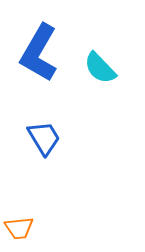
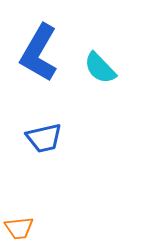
blue trapezoid: rotated 108 degrees clockwise
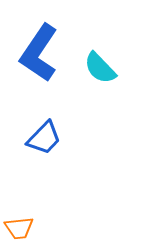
blue L-shape: rotated 4 degrees clockwise
blue trapezoid: rotated 33 degrees counterclockwise
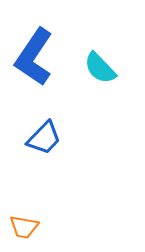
blue L-shape: moved 5 px left, 4 px down
orange trapezoid: moved 5 px right, 1 px up; rotated 16 degrees clockwise
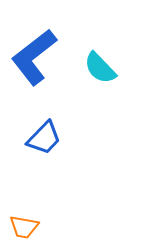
blue L-shape: rotated 18 degrees clockwise
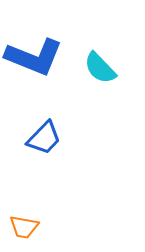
blue L-shape: rotated 120 degrees counterclockwise
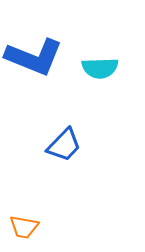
cyan semicircle: rotated 48 degrees counterclockwise
blue trapezoid: moved 20 px right, 7 px down
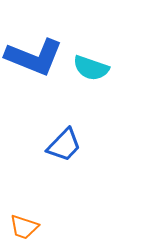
cyan semicircle: moved 9 px left; rotated 21 degrees clockwise
orange trapezoid: rotated 8 degrees clockwise
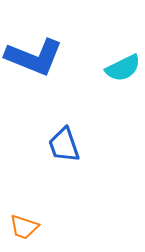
cyan semicircle: moved 32 px right; rotated 45 degrees counterclockwise
blue trapezoid: rotated 117 degrees clockwise
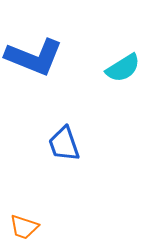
cyan semicircle: rotated 6 degrees counterclockwise
blue trapezoid: moved 1 px up
